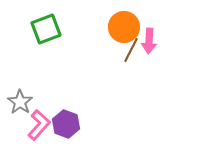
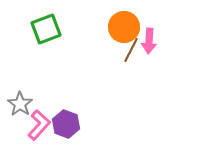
gray star: moved 2 px down
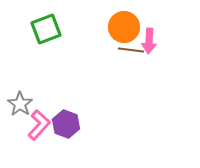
brown line: rotated 70 degrees clockwise
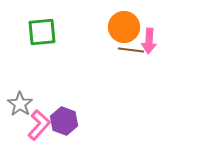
green square: moved 4 px left, 3 px down; rotated 16 degrees clockwise
purple hexagon: moved 2 px left, 3 px up
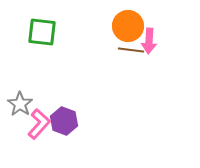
orange circle: moved 4 px right, 1 px up
green square: rotated 12 degrees clockwise
pink L-shape: moved 1 px up
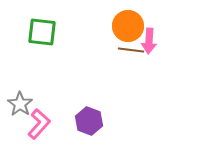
purple hexagon: moved 25 px right
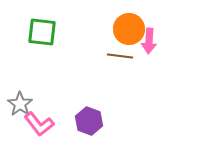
orange circle: moved 1 px right, 3 px down
brown line: moved 11 px left, 6 px down
pink L-shape: rotated 100 degrees clockwise
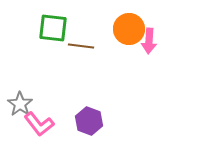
green square: moved 11 px right, 4 px up
brown line: moved 39 px left, 10 px up
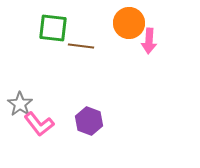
orange circle: moved 6 px up
